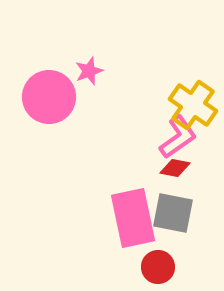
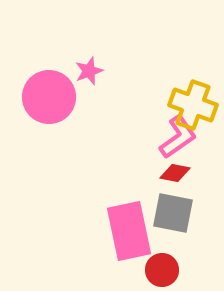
yellow cross: rotated 15 degrees counterclockwise
red diamond: moved 5 px down
pink rectangle: moved 4 px left, 13 px down
red circle: moved 4 px right, 3 px down
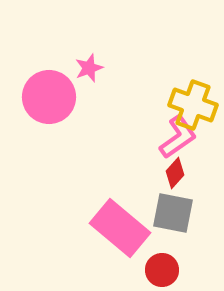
pink star: moved 3 px up
red diamond: rotated 60 degrees counterclockwise
pink rectangle: moved 9 px left, 3 px up; rotated 38 degrees counterclockwise
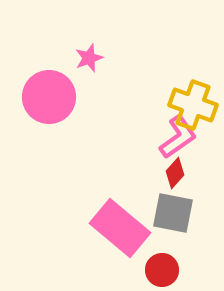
pink star: moved 10 px up
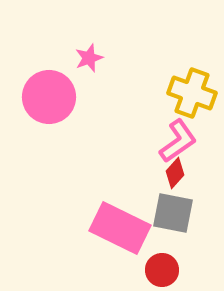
yellow cross: moved 1 px left, 12 px up
pink L-shape: moved 4 px down
pink rectangle: rotated 14 degrees counterclockwise
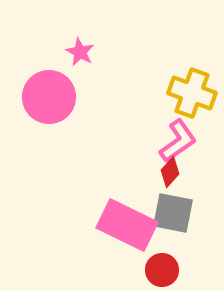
pink star: moved 9 px left, 6 px up; rotated 24 degrees counterclockwise
red diamond: moved 5 px left, 1 px up
pink rectangle: moved 7 px right, 3 px up
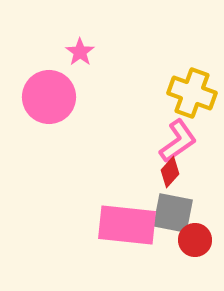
pink star: rotated 8 degrees clockwise
pink rectangle: rotated 20 degrees counterclockwise
red circle: moved 33 px right, 30 px up
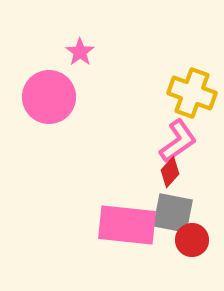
red circle: moved 3 px left
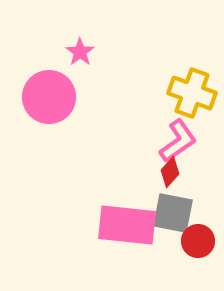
red circle: moved 6 px right, 1 px down
